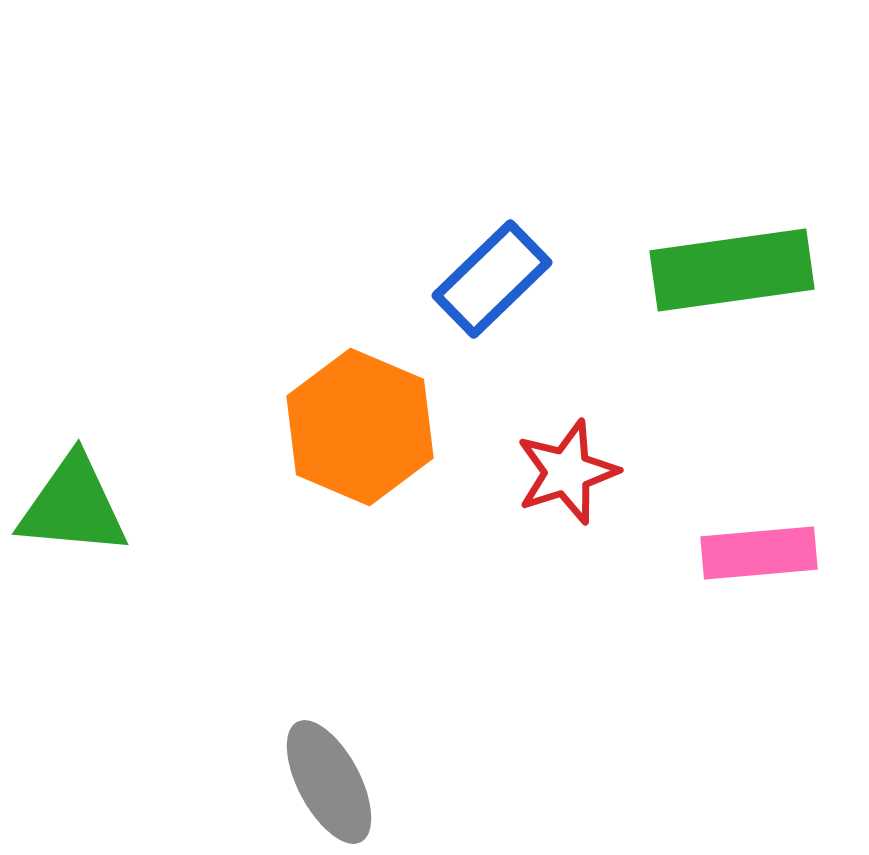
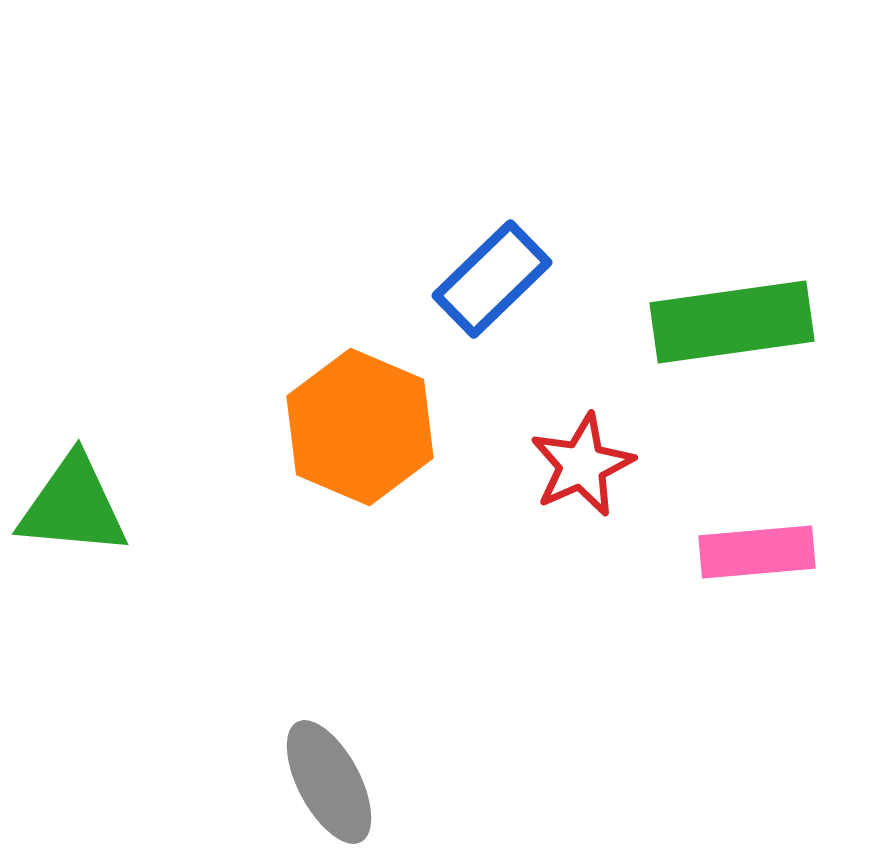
green rectangle: moved 52 px down
red star: moved 15 px right, 7 px up; rotated 6 degrees counterclockwise
pink rectangle: moved 2 px left, 1 px up
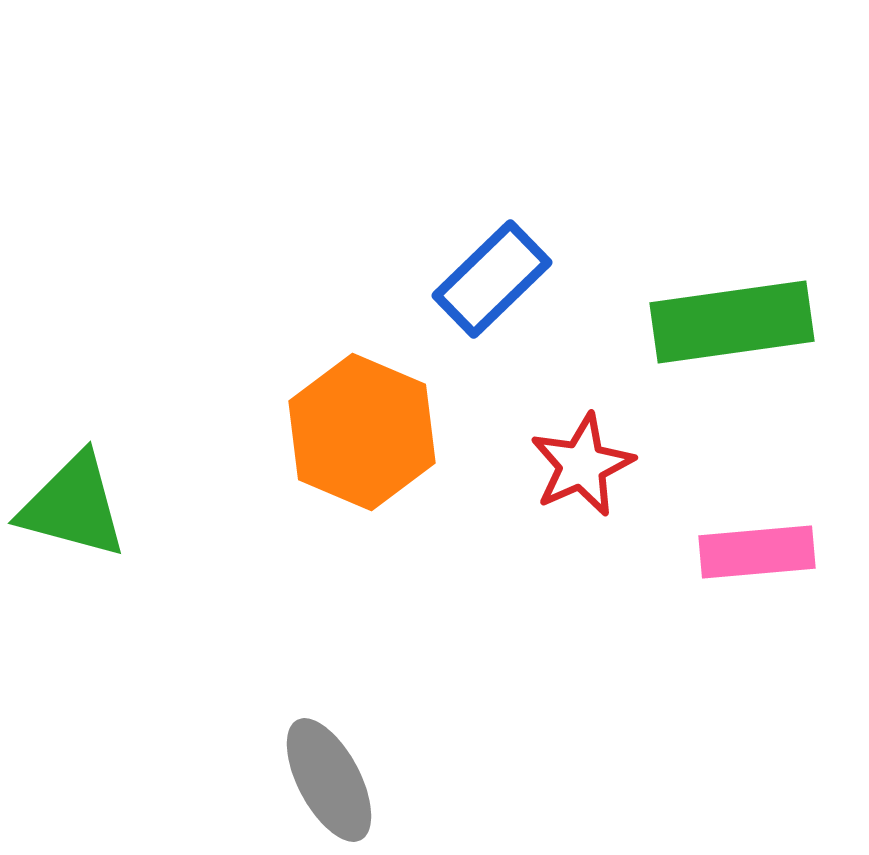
orange hexagon: moved 2 px right, 5 px down
green triangle: rotated 10 degrees clockwise
gray ellipse: moved 2 px up
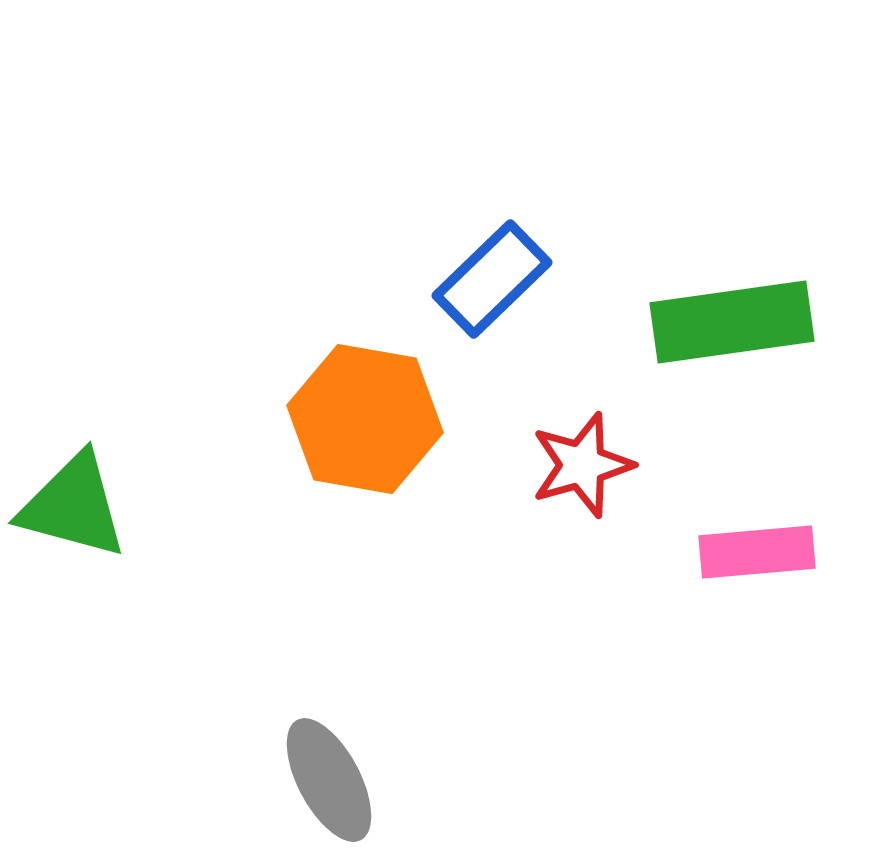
orange hexagon: moved 3 px right, 13 px up; rotated 13 degrees counterclockwise
red star: rotated 8 degrees clockwise
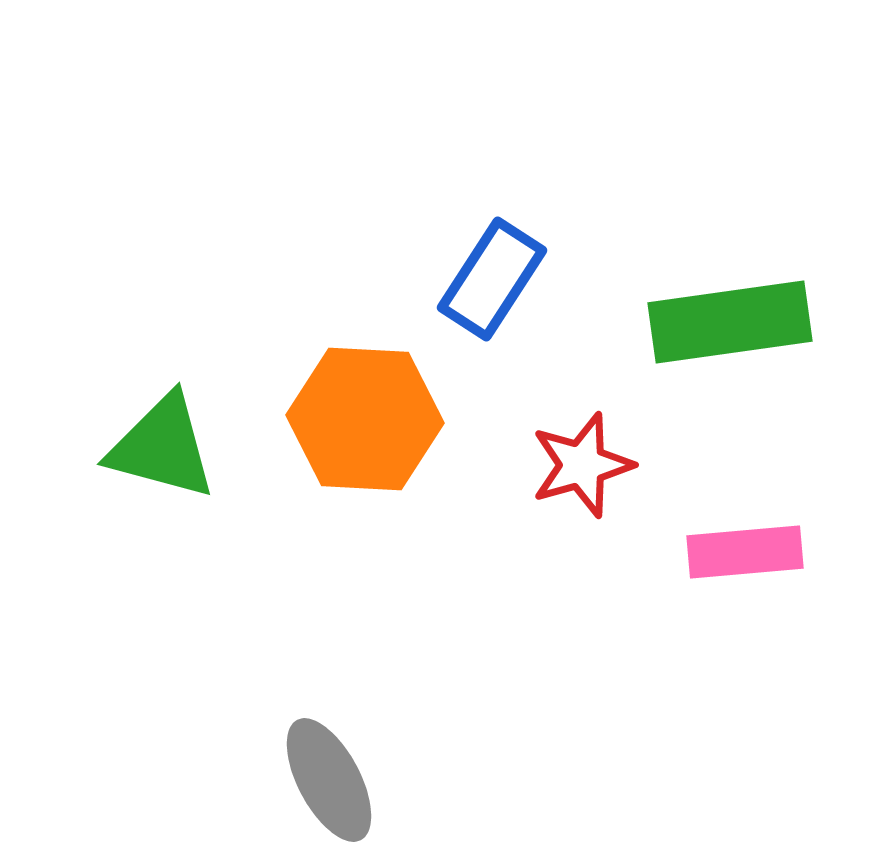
blue rectangle: rotated 13 degrees counterclockwise
green rectangle: moved 2 px left
orange hexagon: rotated 7 degrees counterclockwise
green triangle: moved 89 px right, 59 px up
pink rectangle: moved 12 px left
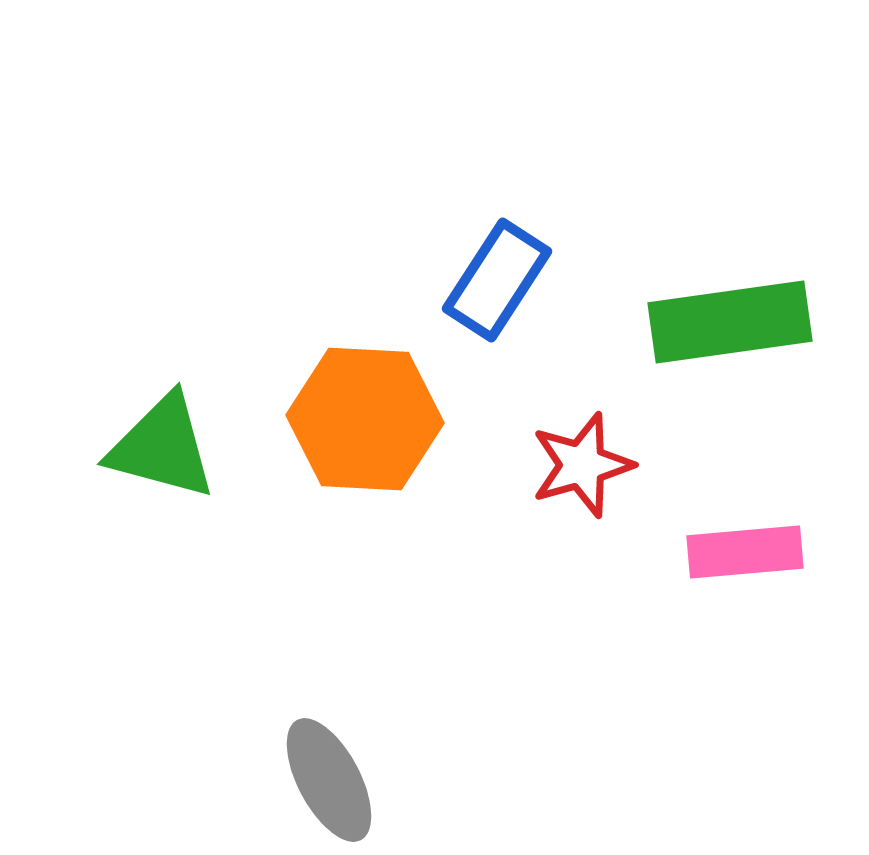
blue rectangle: moved 5 px right, 1 px down
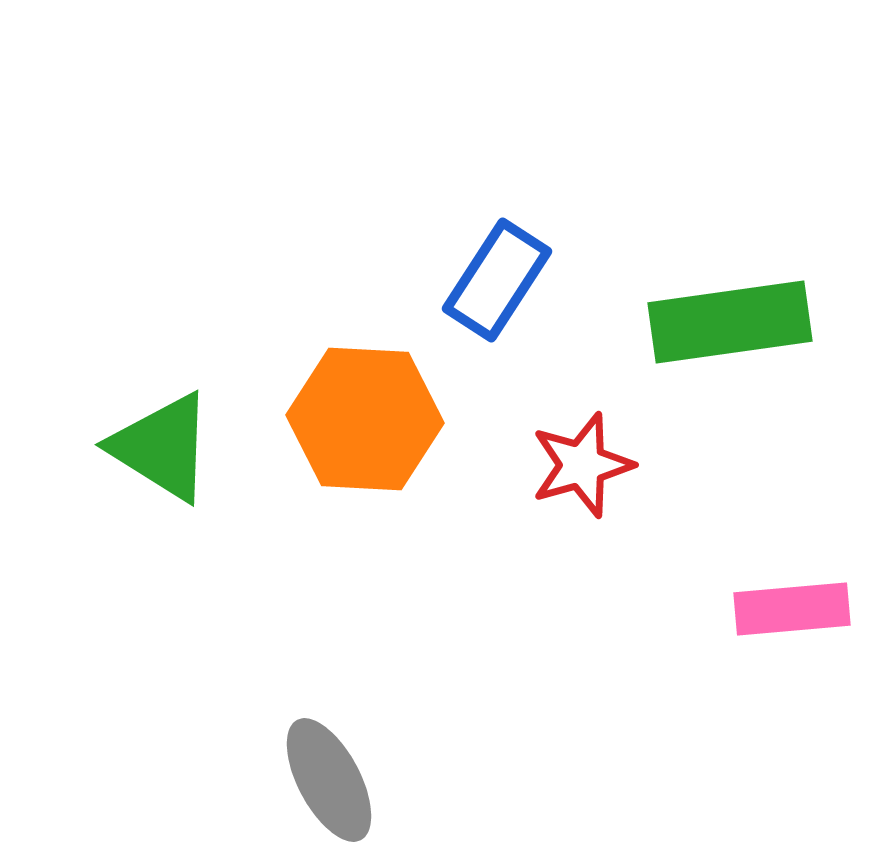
green triangle: rotated 17 degrees clockwise
pink rectangle: moved 47 px right, 57 px down
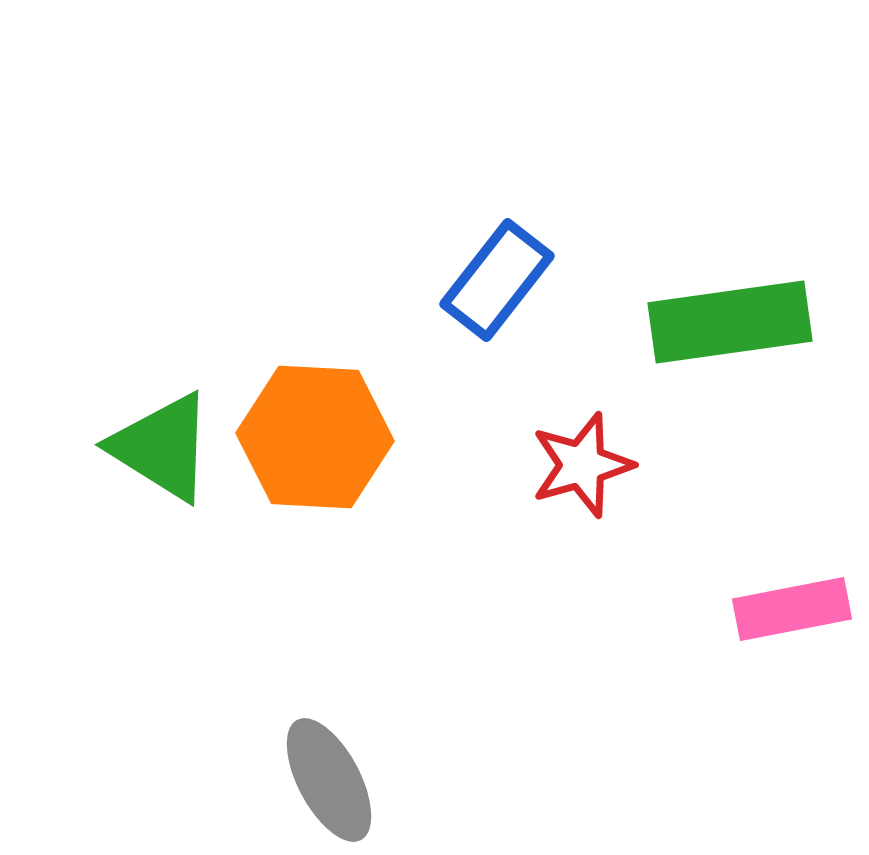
blue rectangle: rotated 5 degrees clockwise
orange hexagon: moved 50 px left, 18 px down
pink rectangle: rotated 6 degrees counterclockwise
